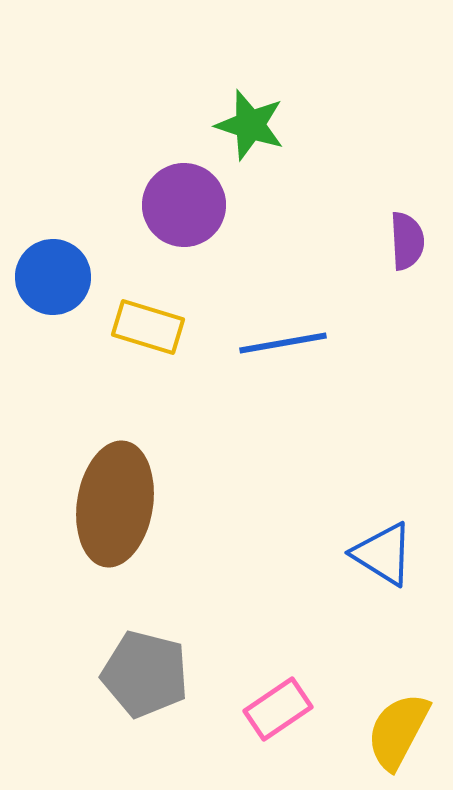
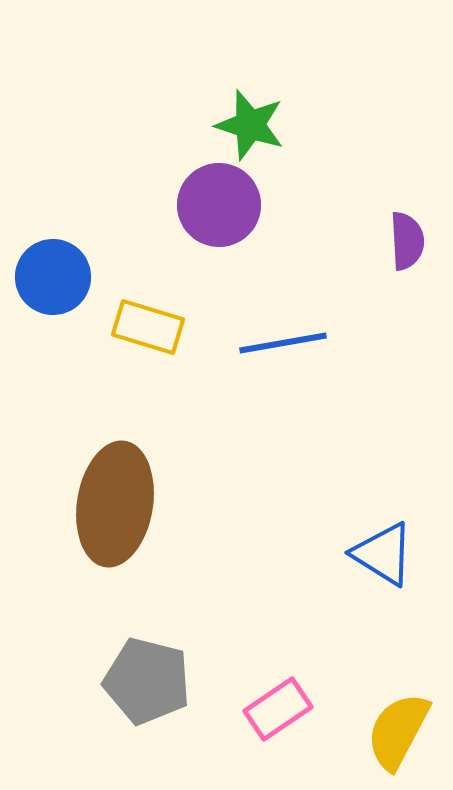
purple circle: moved 35 px right
gray pentagon: moved 2 px right, 7 px down
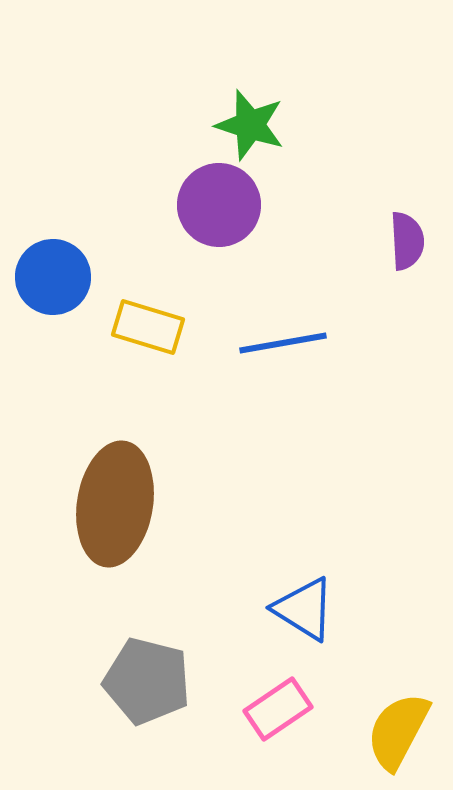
blue triangle: moved 79 px left, 55 px down
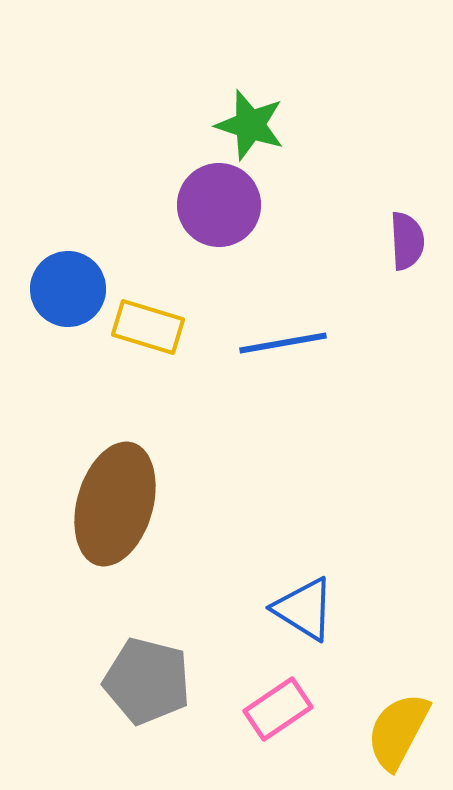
blue circle: moved 15 px right, 12 px down
brown ellipse: rotated 7 degrees clockwise
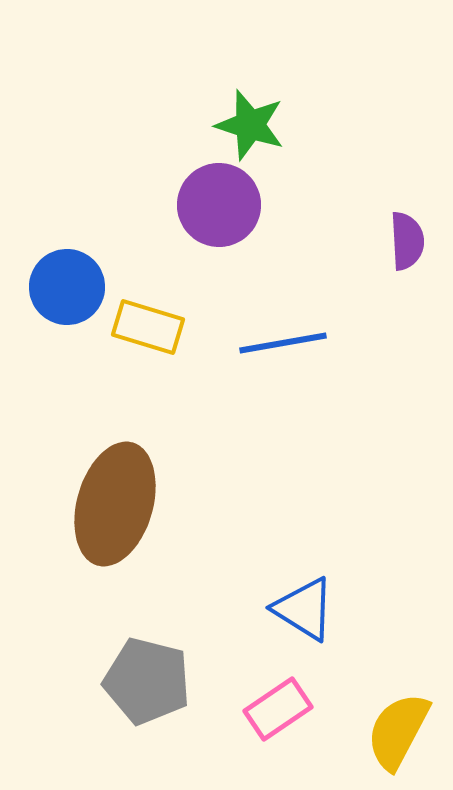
blue circle: moved 1 px left, 2 px up
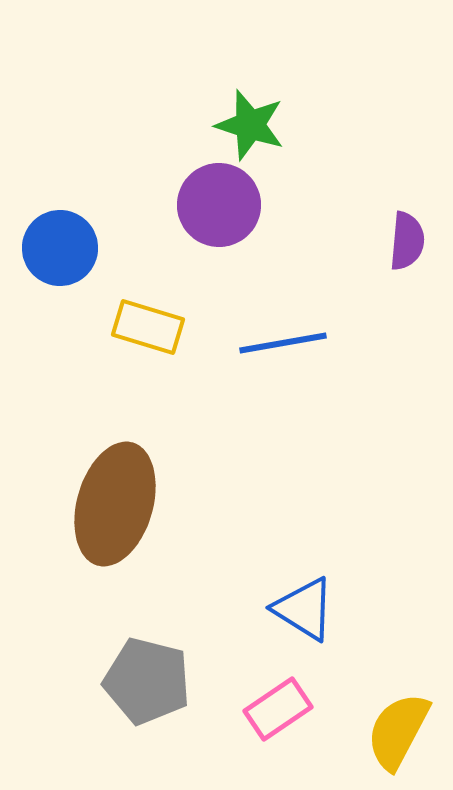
purple semicircle: rotated 8 degrees clockwise
blue circle: moved 7 px left, 39 px up
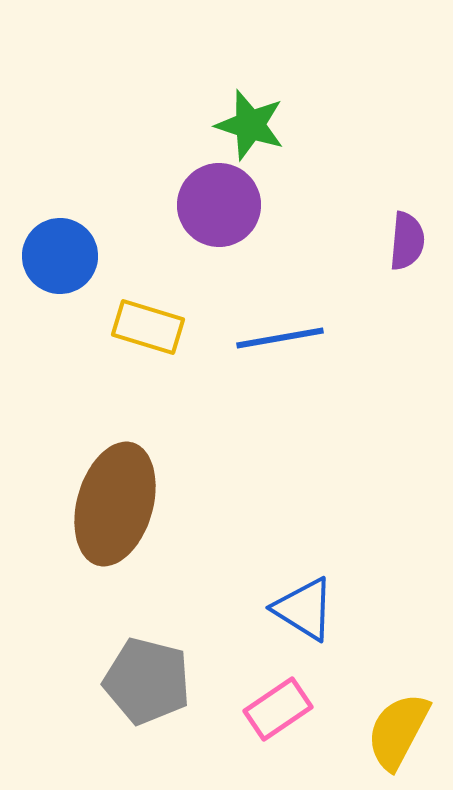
blue circle: moved 8 px down
blue line: moved 3 px left, 5 px up
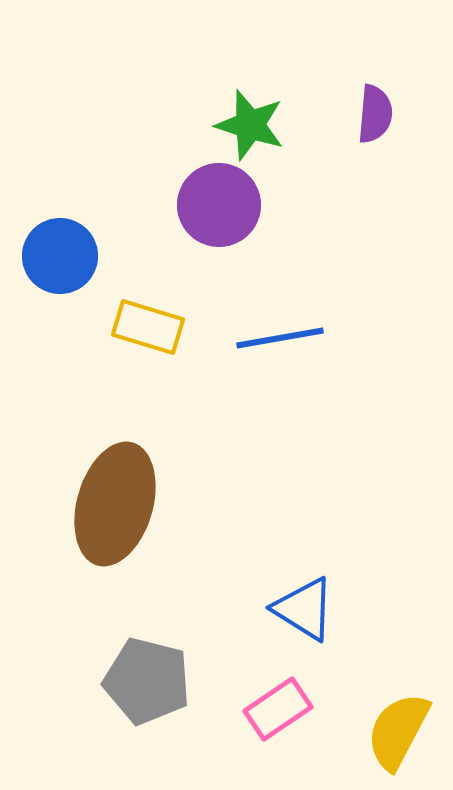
purple semicircle: moved 32 px left, 127 px up
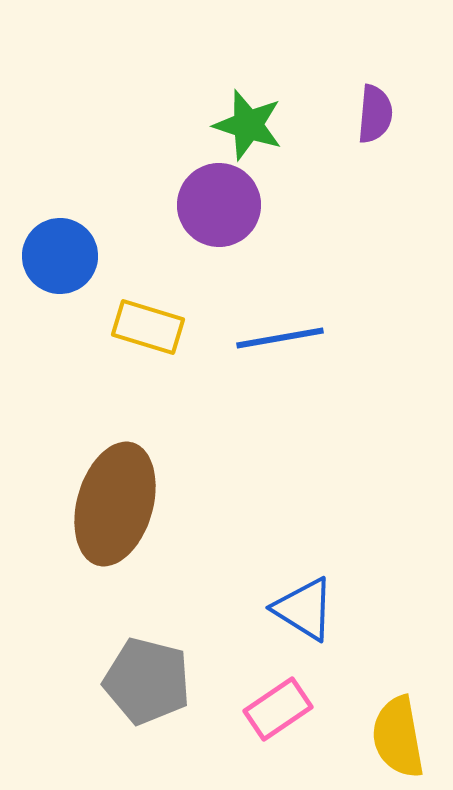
green star: moved 2 px left
yellow semicircle: moved 6 px down; rotated 38 degrees counterclockwise
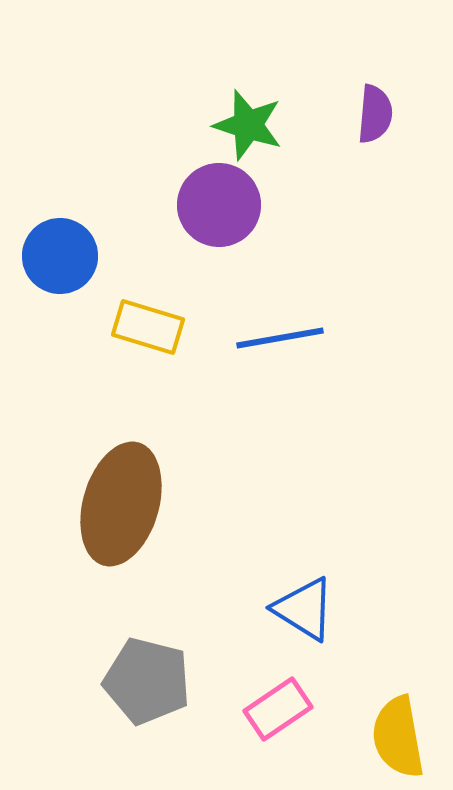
brown ellipse: moved 6 px right
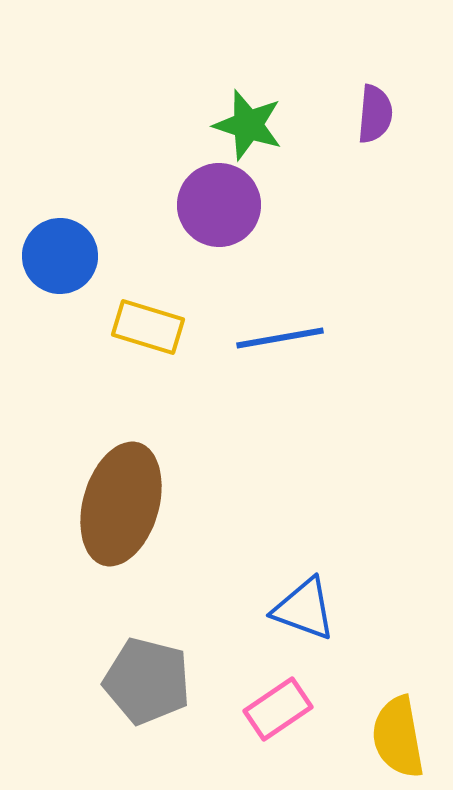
blue triangle: rotated 12 degrees counterclockwise
